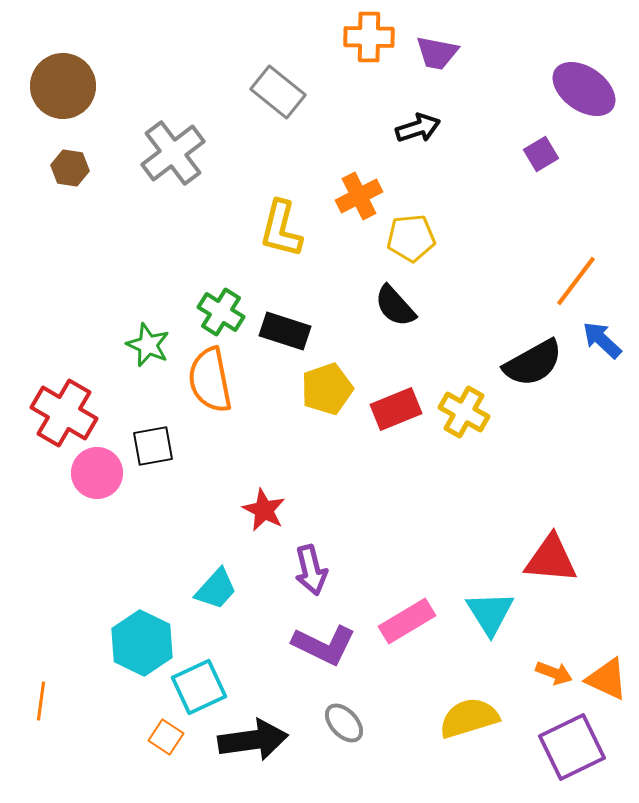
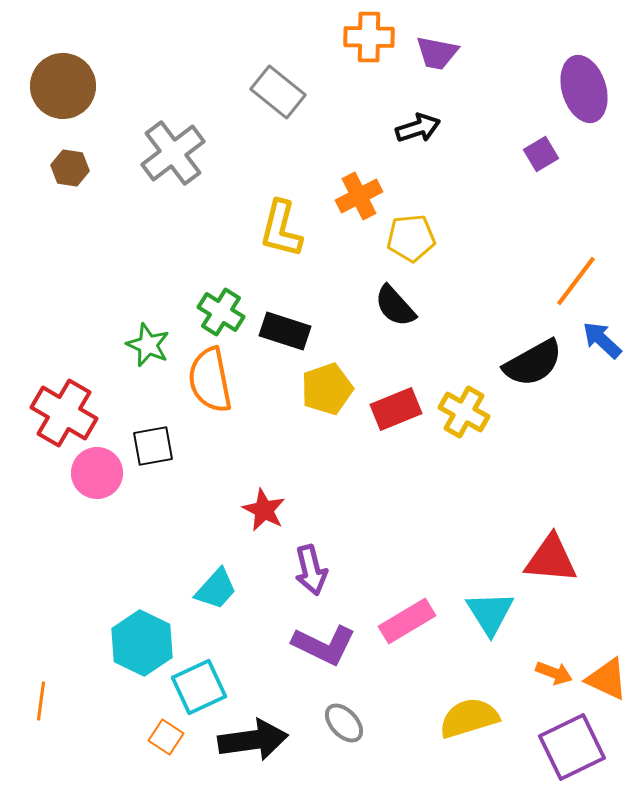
purple ellipse at (584, 89): rotated 38 degrees clockwise
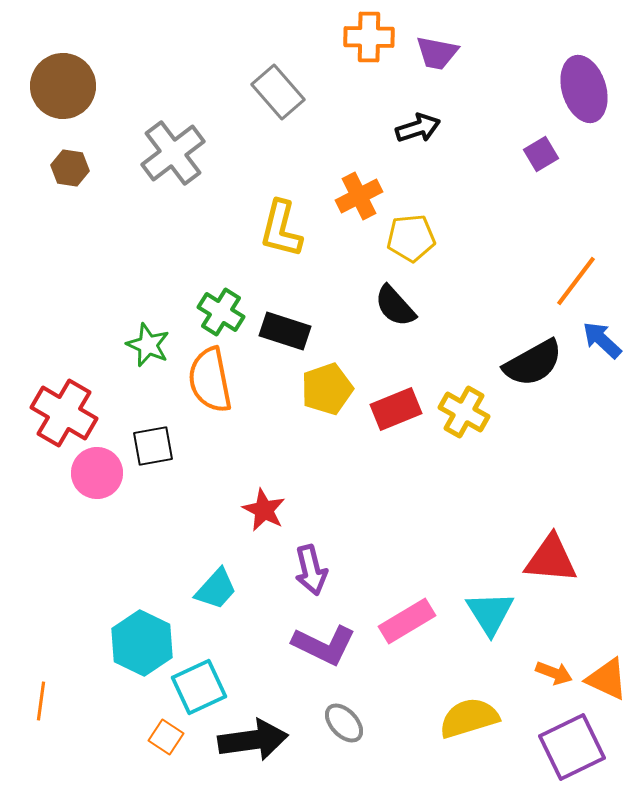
gray rectangle at (278, 92): rotated 10 degrees clockwise
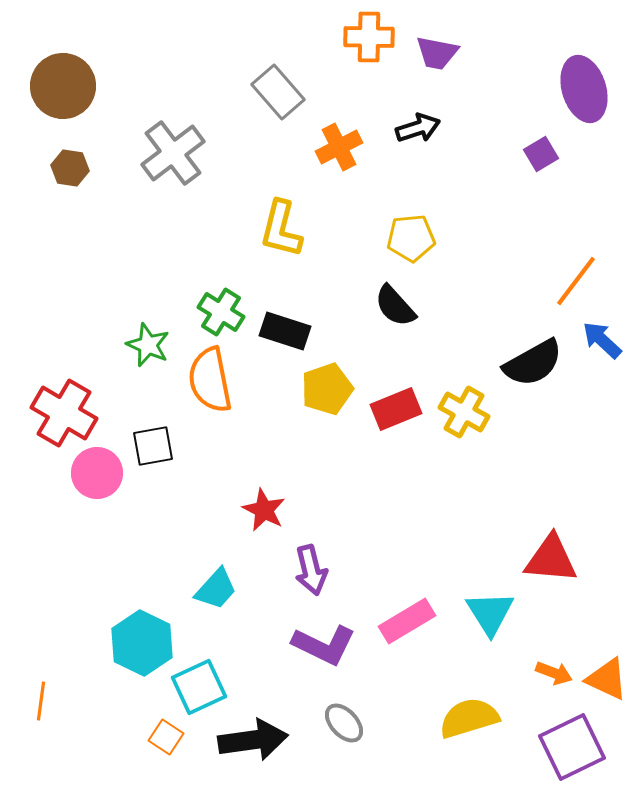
orange cross at (359, 196): moved 20 px left, 49 px up
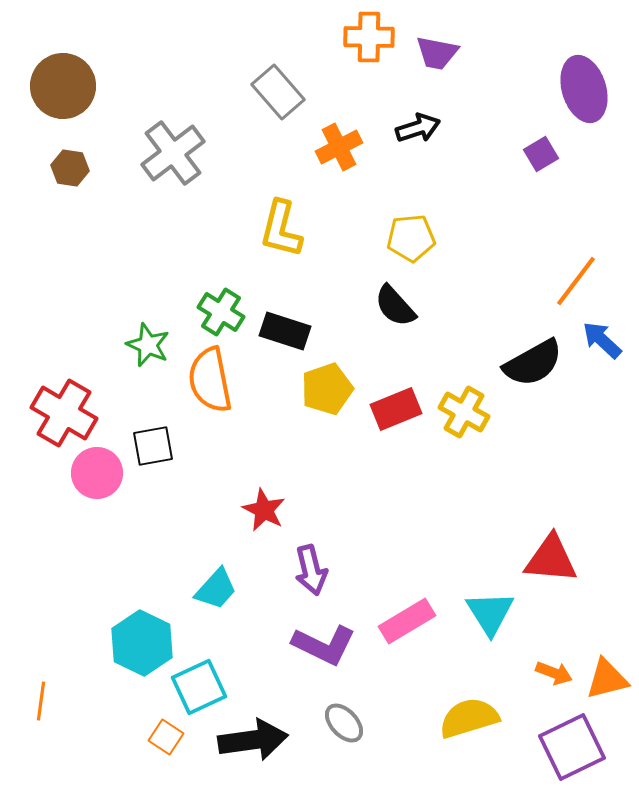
orange triangle at (607, 679): rotated 39 degrees counterclockwise
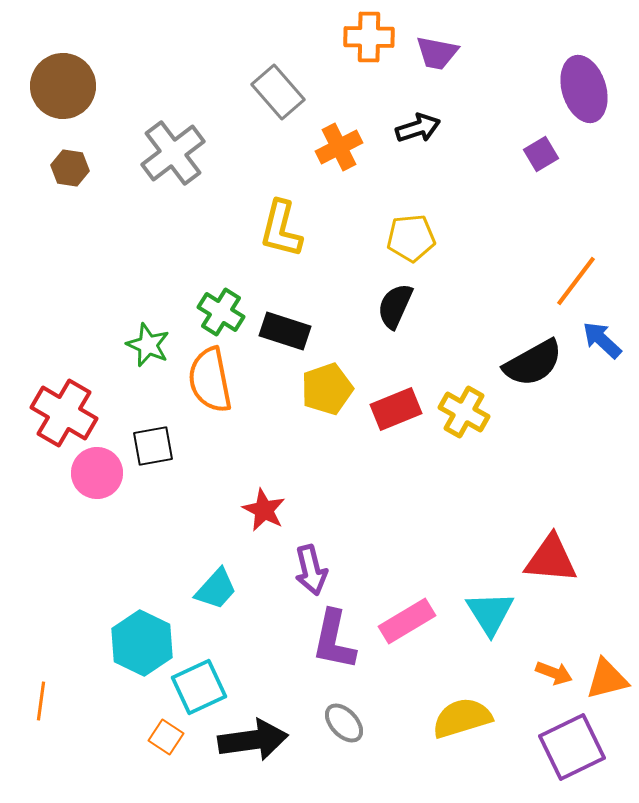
black semicircle at (395, 306): rotated 66 degrees clockwise
purple L-shape at (324, 645): moved 10 px right, 5 px up; rotated 76 degrees clockwise
yellow semicircle at (469, 718): moved 7 px left
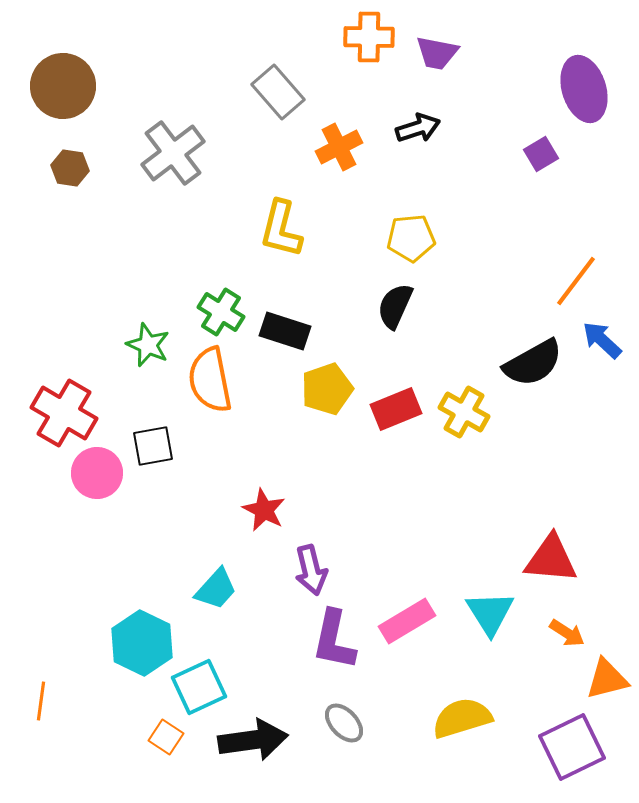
orange arrow at (554, 673): moved 13 px right, 40 px up; rotated 12 degrees clockwise
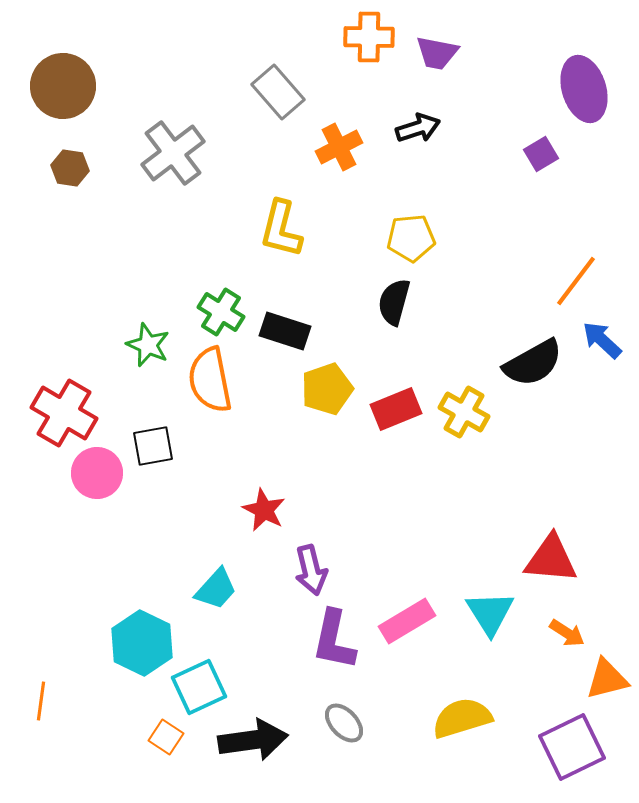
black semicircle at (395, 306): moved 1 px left, 4 px up; rotated 9 degrees counterclockwise
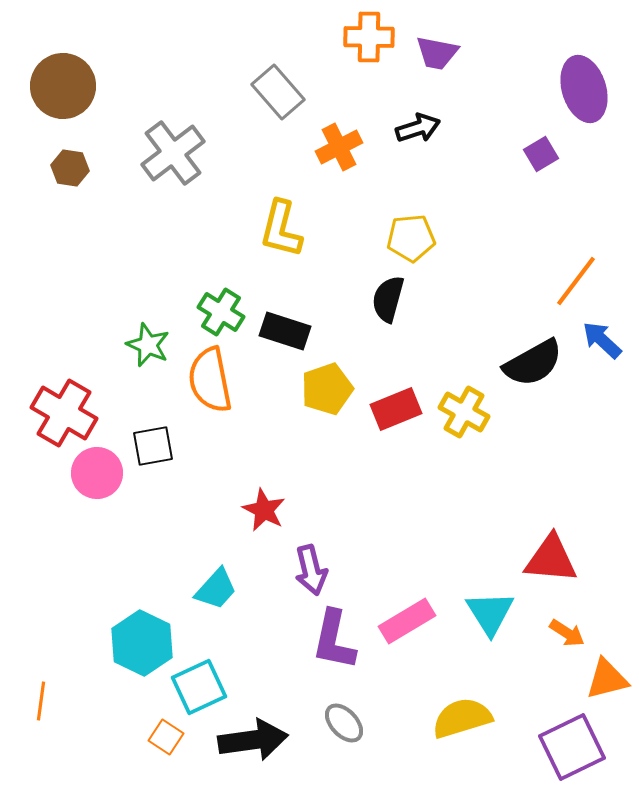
black semicircle at (394, 302): moved 6 px left, 3 px up
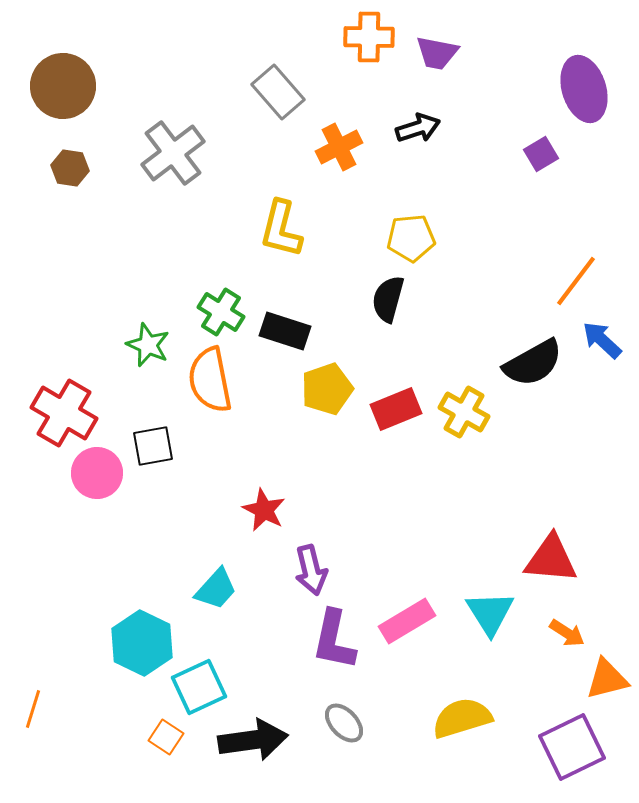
orange line at (41, 701): moved 8 px left, 8 px down; rotated 9 degrees clockwise
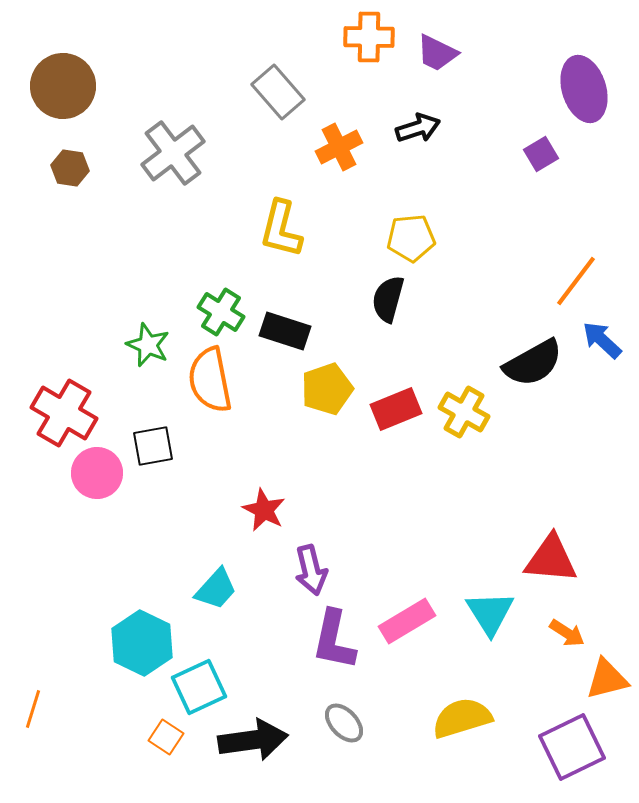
purple trapezoid at (437, 53): rotated 15 degrees clockwise
